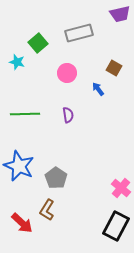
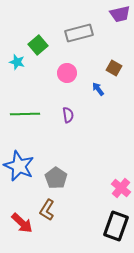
green square: moved 2 px down
black rectangle: rotated 8 degrees counterclockwise
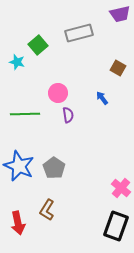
brown square: moved 4 px right
pink circle: moved 9 px left, 20 px down
blue arrow: moved 4 px right, 9 px down
gray pentagon: moved 2 px left, 10 px up
red arrow: moved 4 px left; rotated 35 degrees clockwise
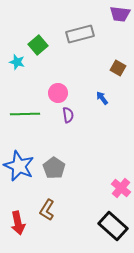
purple trapezoid: rotated 20 degrees clockwise
gray rectangle: moved 1 px right, 1 px down
black rectangle: moved 3 px left; rotated 68 degrees counterclockwise
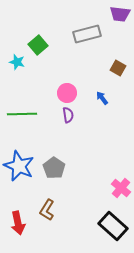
gray rectangle: moved 7 px right
pink circle: moved 9 px right
green line: moved 3 px left
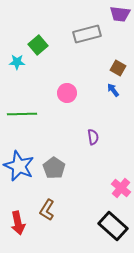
cyan star: rotated 14 degrees counterclockwise
blue arrow: moved 11 px right, 8 px up
purple semicircle: moved 25 px right, 22 px down
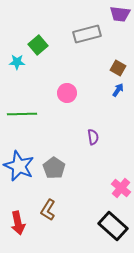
blue arrow: moved 5 px right; rotated 72 degrees clockwise
brown L-shape: moved 1 px right
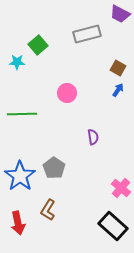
purple trapezoid: rotated 20 degrees clockwise
blue star: moved 1 px right, 10 px down; rotated 12 degrees clockwise
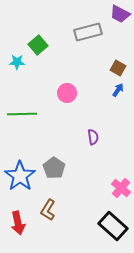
gray rectangle: moved 1 px right, 2 px up
